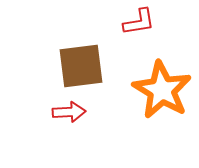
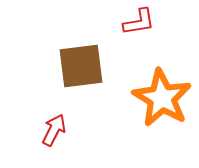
orange star: moved 8 px down
red arrow: moved 15 px left, 18 px down; rotated 60 degrees counterclockwise
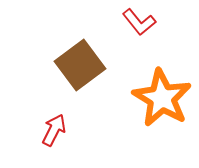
red L-shape: rotated 60 degrees clockwise
brown square: moved 1 px left, 1 px up; rotated 30 degrees counterclockwise
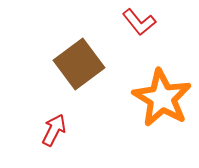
brown square: moved 1 px left, 1 px up
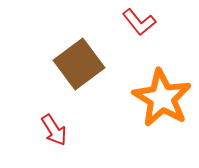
red arrow: rotated 120 degrees clockwise
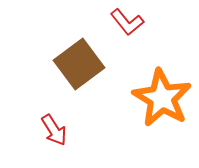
red L-shape: moved 12 px left
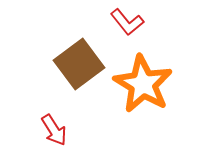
orange star: moved 19 px left, 14 px up
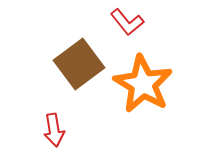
red arrow: rotated 24 degrees clockwise
